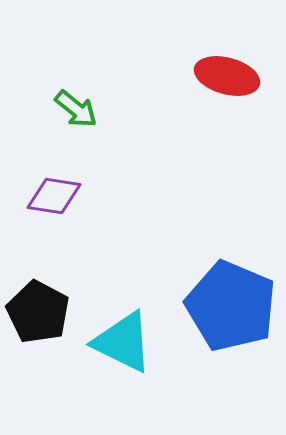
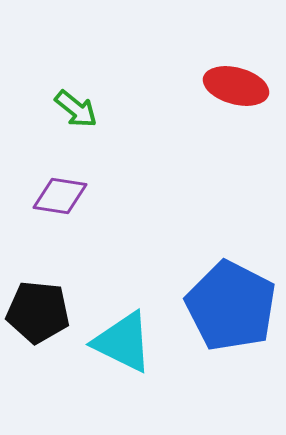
red ellipse: moved 9 px right, 10 px down
purple diamond: moved 6 px right
blue pentagon: rotated 4 degrees clockwise
black pentagon: rotated 22 degrees counterclockwise
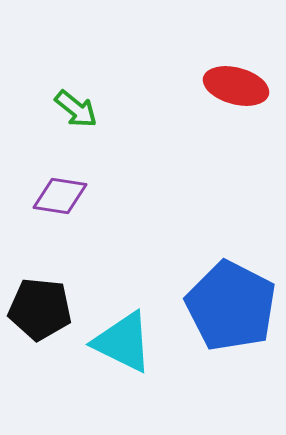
black pentagon: moved 2 px right, 3 px up
